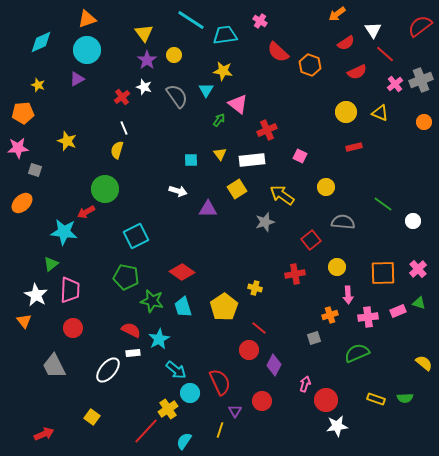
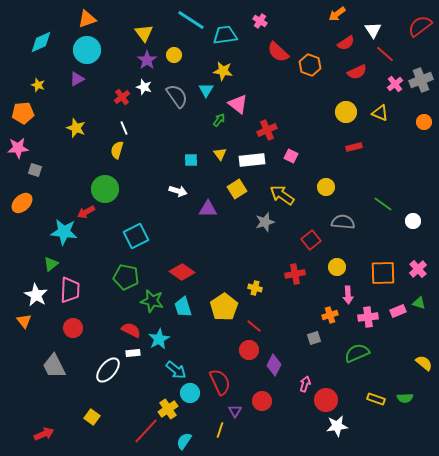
yellow star at (67, 141): moved 9 px right, 13 px up
pink square at (300, 156): moved 9 px left
red line at (259, 328): moved 5 px left, 2 px up
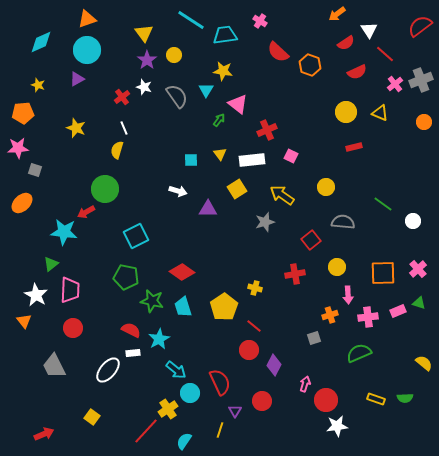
white triangle at (373, 30): moved 4 px left
green semicircle at (357, 353): moved 2 px right
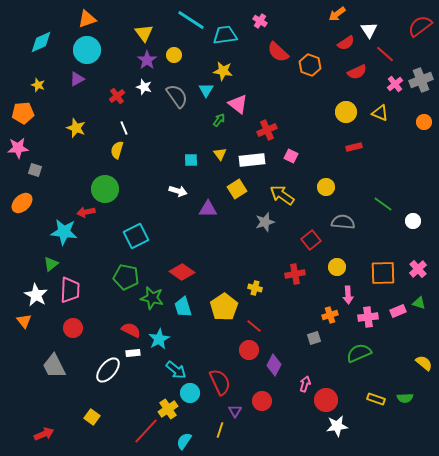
red cross at (122, 97): moved 5 px left, 1 px up
red arrow at (86, 212): rotated 18 degrees clockwise
green star at (152, 301): moved 3 px up
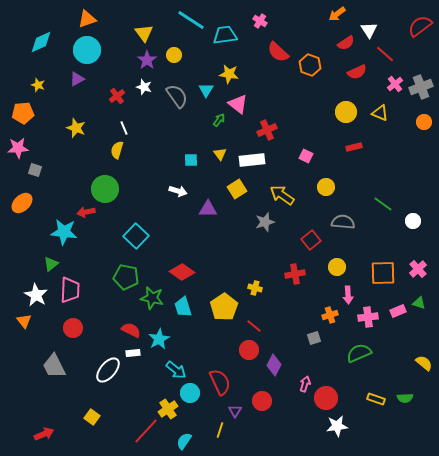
yellow star at (223, 71): moved 6 px right, 3 px down
gray cross at (421, 80): moved 7 px down
pink square at (291, 156): moved 15 px right
cyan square at (136, 236): rotated 20 degrees counterclockwise
red circle at (326, 400): moved 2 px up
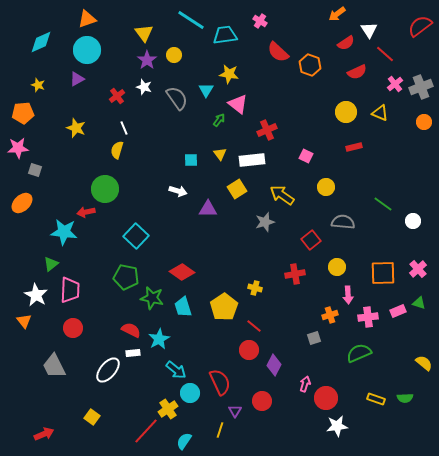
gray semicircle at (177, 96): moved 2 px down
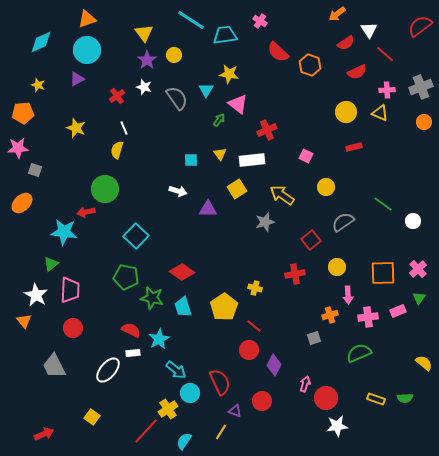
pink cross at (395, 84): moved 8 px left, 6 px down; rotated 35 degrees clockwise
gray semicircle at (343, 222): rotated 40 degrees counterclockwise
green triangle at (419, 303): moved 5 px up; rotated 48 degrees clockwise
purple triangle at (235, 411): rotated 40 degrees counterclockwise
yellow line at (220, 430): moved 1 px right, 2 px down; rotated 14 degrees clockwise
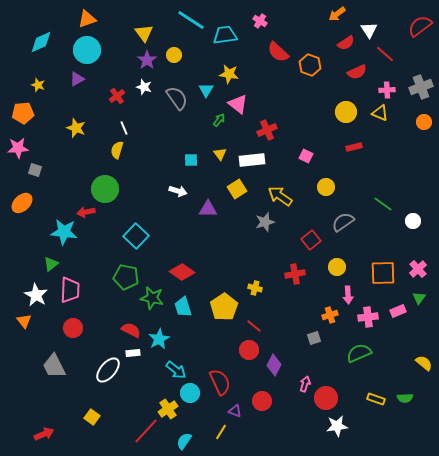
yellow arrow at (282, 195): moved 2 px left, 1 px down
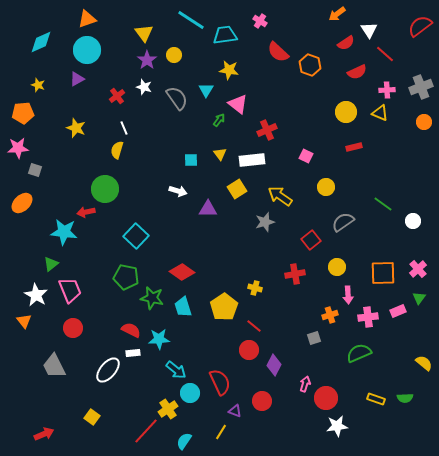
yellow star at (229, 74): moved 4 px up
pink trapezoid at (70, 290): rotated 24 degrees counterclockwise
cyan star at (159, 339): rotated 25 degrees clockwise
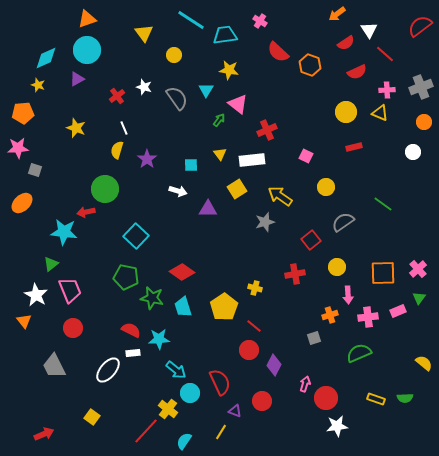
cyan diamond at (41, 42): moved 5 px right, 16 px down
purple star at (147, 60): moved 99 px down
cyan square at (191, 160): moved 5 px down
white circle at (413, 221): moved 69 px up
yellow cross at (168, 409): rotated 18 degrees counterclockwise
